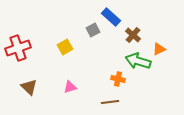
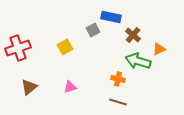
blue rectangle: rotated 30 degrees counterclockwise
brown triangle: rotated 36 degrees clockwise
brown line: moved 8 px right; rotated 24 degrees clockwise
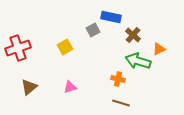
brown line: moved 3 px right, 1 px down
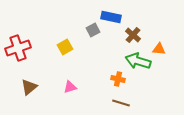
orange triangle: rotated 32 degrees clockwise
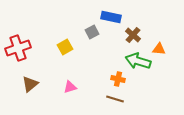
gray square: moved 1 px left, 2 px down
brown triangle: moved 1 px right, 3 px up
brown line: moved 6 px left, 4 px up
